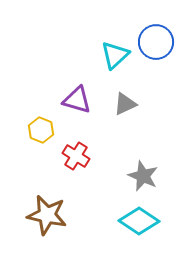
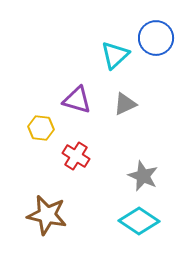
blue circle: moved 4 px up
yellow hexagon: moved 2 px up; rotated 15 degrees counterclockwise
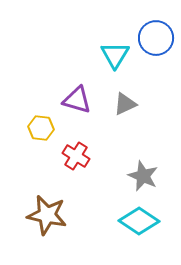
cyan triangle: rotated 16 degrees counterclockwise
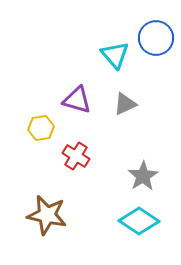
cyan triangle: rotated 12 degrees counterclockwise
yellow hexagon: rotated 15 degrees counterclockwise
gray star: rotated 16 degrees clockwise
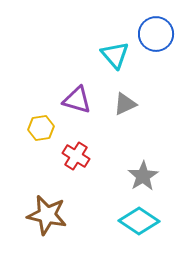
blue circle: moved 4 px up
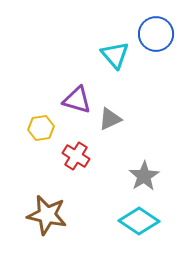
gray triangle: moved 15 px left, 15 px down
gray star: moved 1 px right
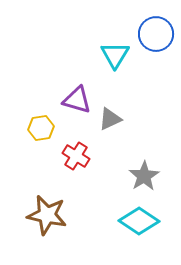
cyan triangle: rotated 12 degrees clockwise
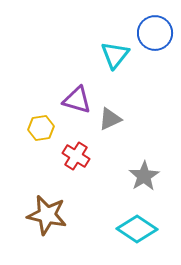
blue circle: moved 1 px left, 1 px up
cyan triangle: rotated 8 degrees clockwise
cyan diamond: moved 2 px left, 8 px down
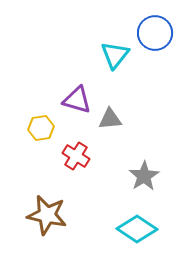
gray triangle: rotated 20 degrees clockwise
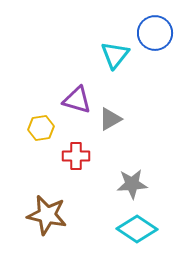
gray triangle: rotated 25 degrees counterclockwise
red cross: rotated 32 degrees counterclockwise
gray star: moved 12 px left, 8 px down; rotated 28 degrees clockwise
